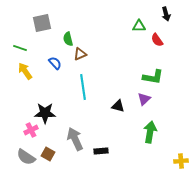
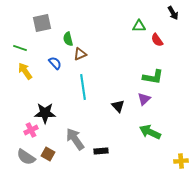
black arrow: moved 7 px right, 1 px up; rotated 16 degrees counterclockwise
black triangle: rotated 32 degrees clockwise
green arrow: rotated 75 degrees counterclockwise
gray arrow: rotated 10 degrees counterclockwise
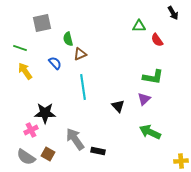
black rectangle: moved 3 px left; rotated 16 degrees clockwise
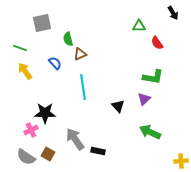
red semicircle: moved 3 px down
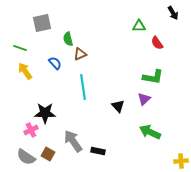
gray arrow: moved 2 px left, 2 px down
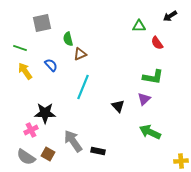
black arrow: moved 3 px left, 3 px down; rotated 88 degrees clockwise
blue semicircle: moved 4 px left, 2 px down
cyan line: rotated 30 degrees clockwise
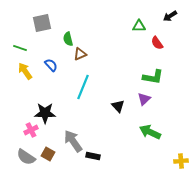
black rectangle: moved 5 px left, 5 px down
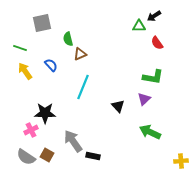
black arrow: moved 16 px left
brown square: moved 1 px left, 1 px down
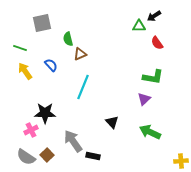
black triangle: moved 6 px left, 16 px down
brown square: rotated 16 degrees clockwise
